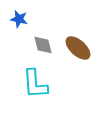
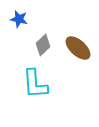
gray diamond: rotated 60 degrees clockwise
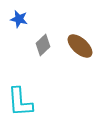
brown ellipse: moved 2 px right, 2 px up
cyan L-shape: moved 15 px left, 18 px down
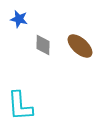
gray diamond: rotated 45 degrees counterclockwise
cyan L-shape: moved 4 px down
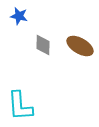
blue star: moved 3 px up
brown ellipse: rotated 12 degrees counterclockwise
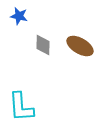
cyan L-shape: moved 1 px right, 1 px down
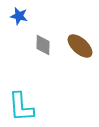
brown ellipse: rotated 12 degrees clockwise
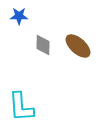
blue star: rotated 12 degrees counterclockwise
brown ellipse: moved 2 px left
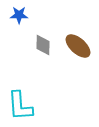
blue star: moved 1 px up
cyan L-shape: moved 1 px left, 1 px up
